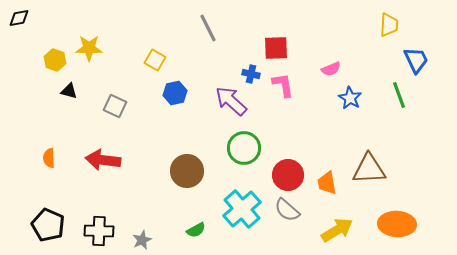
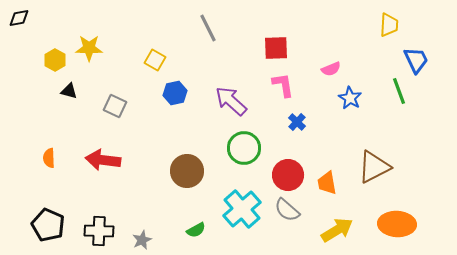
yellow hexagon: rotated 10 degrees clockwise
blue cross: moved 46 px right, 48 px down; rotated 30 degrees clockwise
green line: moved 4 px up
brown triangle: moved 5 px right, 2 px up; rotated 24 degrees counterclockwise
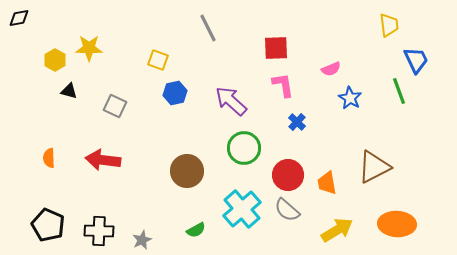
yellow trapezoid: rotated 10 degrees counterclockwise
yellow square: moved 3 px right; rotated 10 degrees counterclockwise
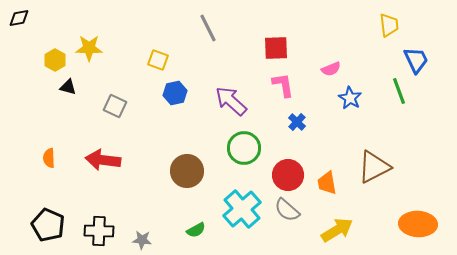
black triangle: moved 1 px left, 4 px up
orange ellipse: moved 21 px right
gray star: rotated 30 degrees clockwise
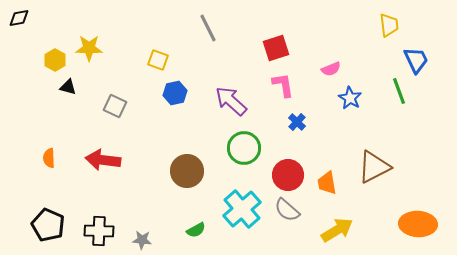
red square: rotated 16 degrees counterclockwise
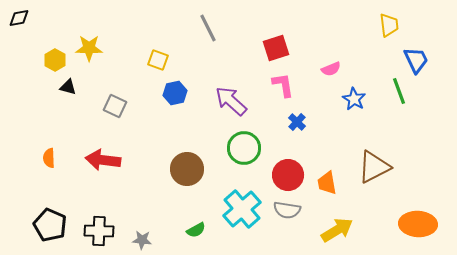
blue star: moved 4 px right, 1 px down
brown circle: moved 2 px up
gray semicircle: rotated 32 degrees counterclockwise
black pentagon: moved 2 px right
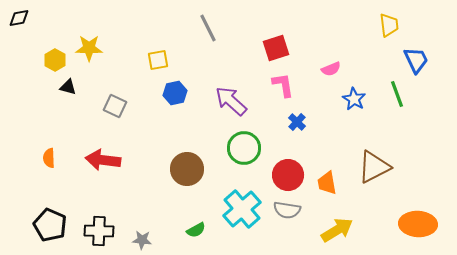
yellow square: rotated 30 degrees counterclockwise
green line: moved 2 px left, 3 px down
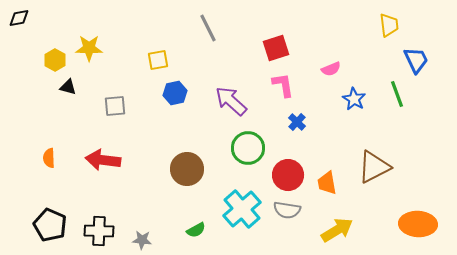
gray square: rotated 30 degrees counterclockwise
green circle: moved 4 px right
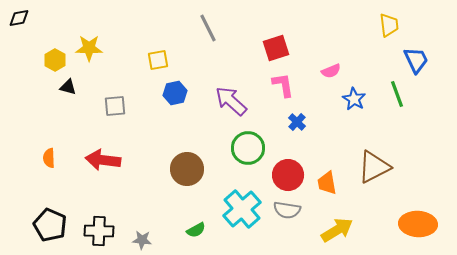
pink semicircle: moved 2 px down
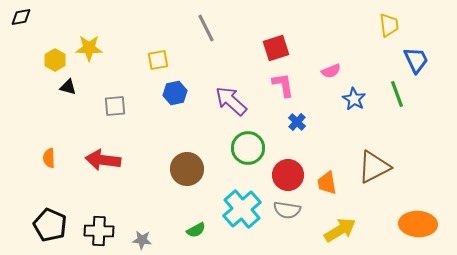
black diamond: moved 2 px right, 1 px up
gray line: moved 2 px left
yellow arrow: moved 3 px right
